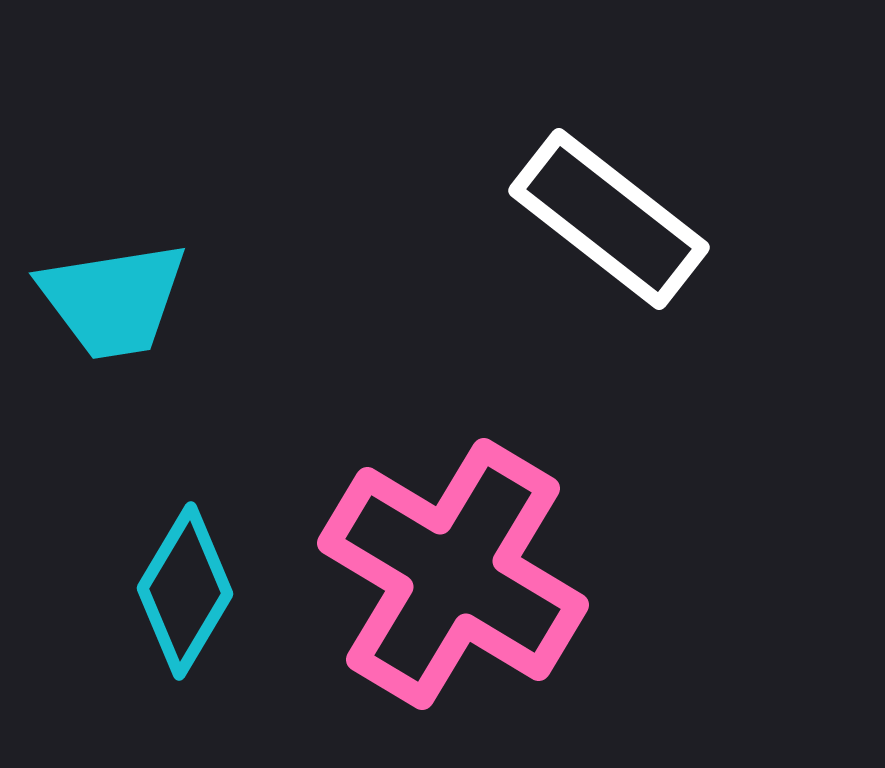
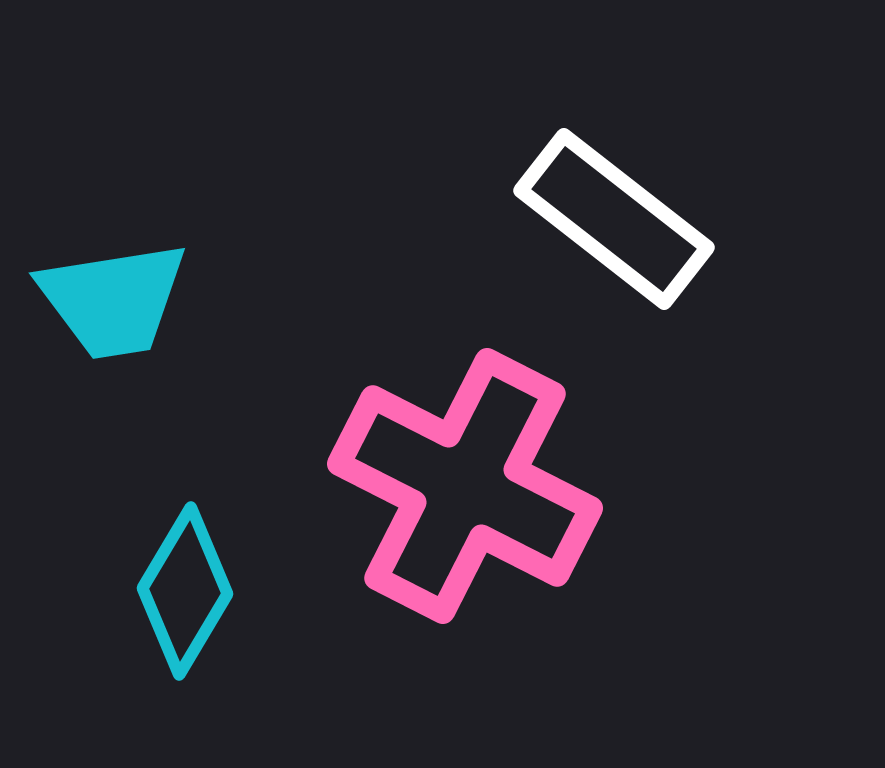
white rectangle: moved 5 px right
pink cross: moved 12 px right, 88 px up; rotated 4 degrees counterclockwise
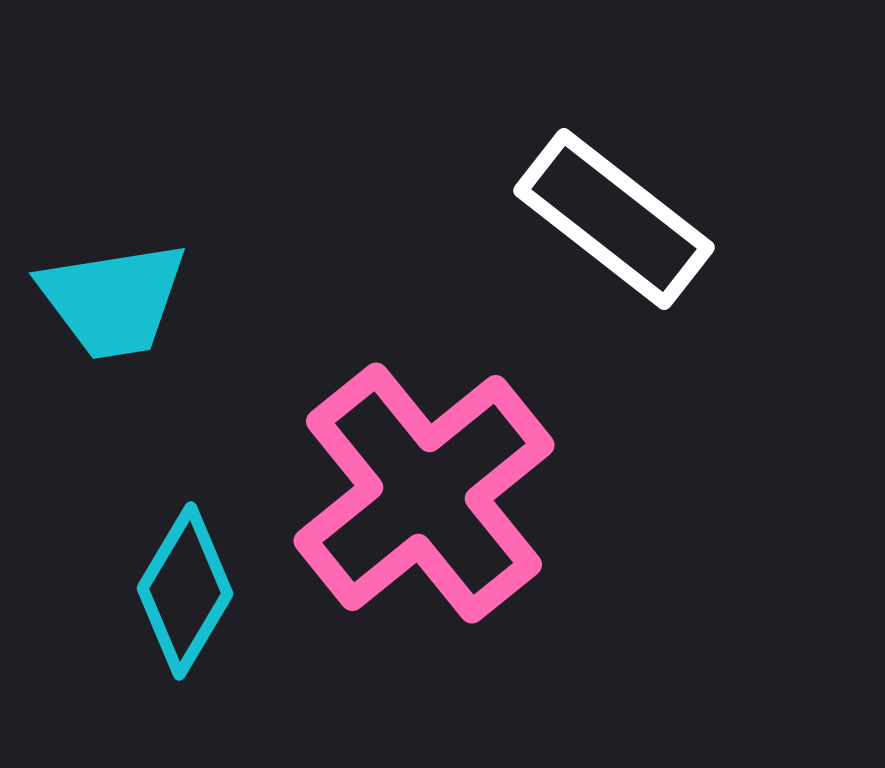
pink cross: moved 41 px left, 7 px down; rotated 24 degrees clockwise
